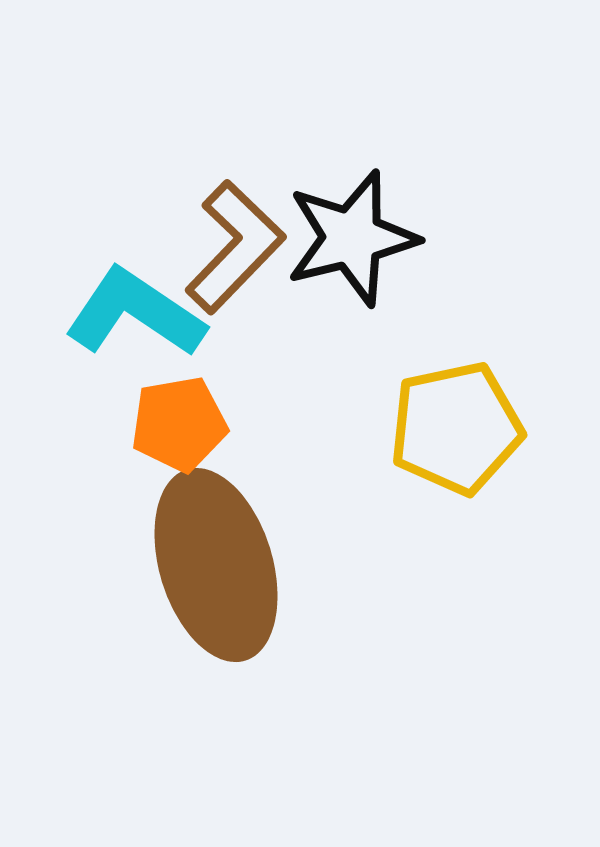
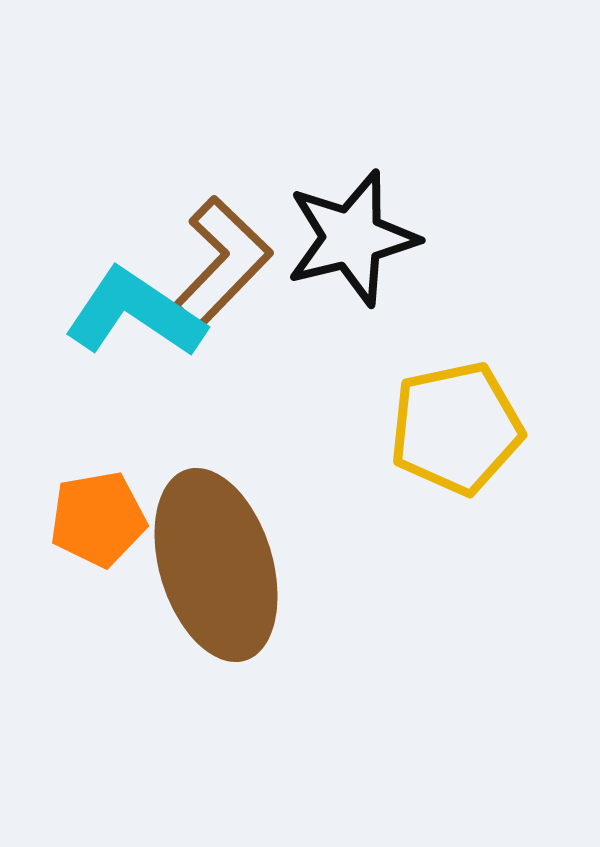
brown L-shape: moved 13 px left, 16 px down
orange pentagon: moved 81 px left, 95 px down
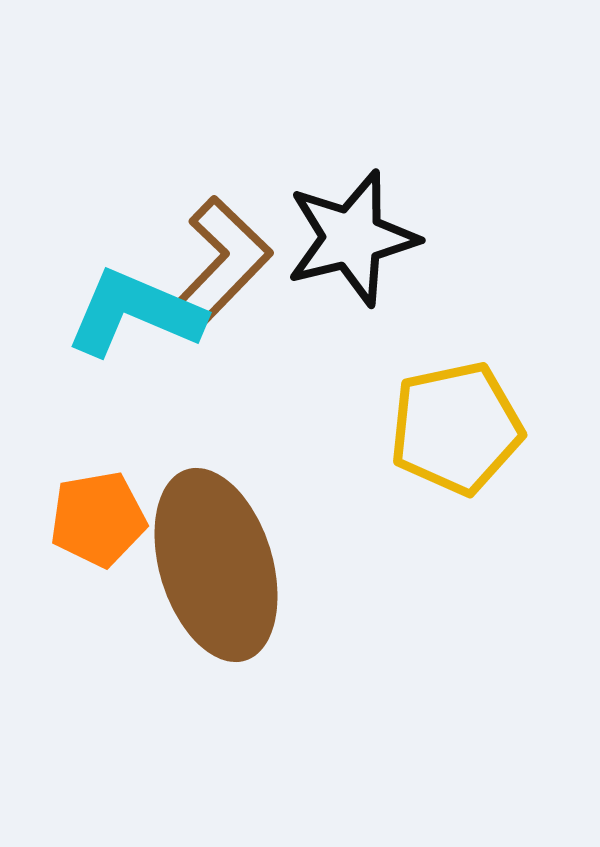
cyan L-shape: rotated 11 degrees counterclockwise
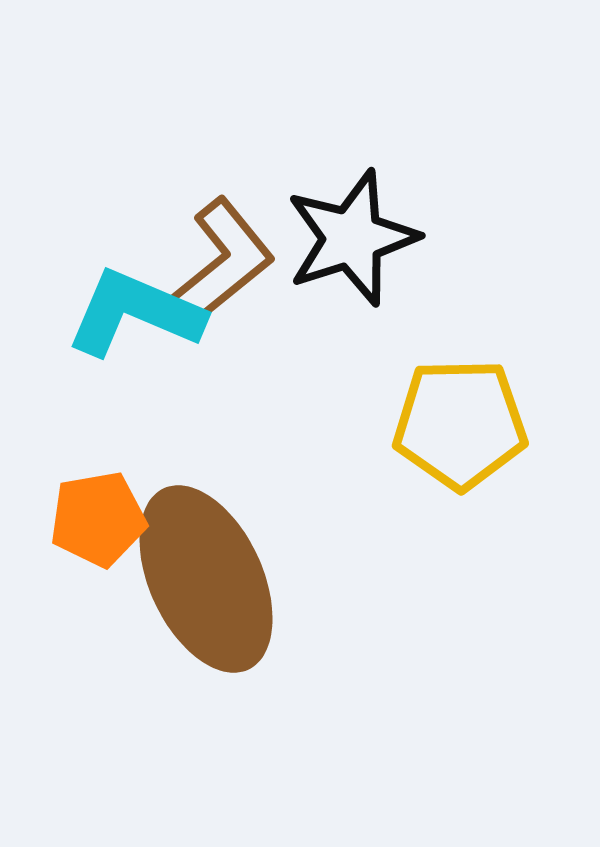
black star: rotated 4 degrees counterclockwise
brown L-shape: rotated 7 degrees clockwise
yellow pentagon: moved 4 px right, 4 px up; rotated 11 degrees clockwise
brown ellipse: moved 10 px left, 14 px down; rotated 8 degrees counterclockwise
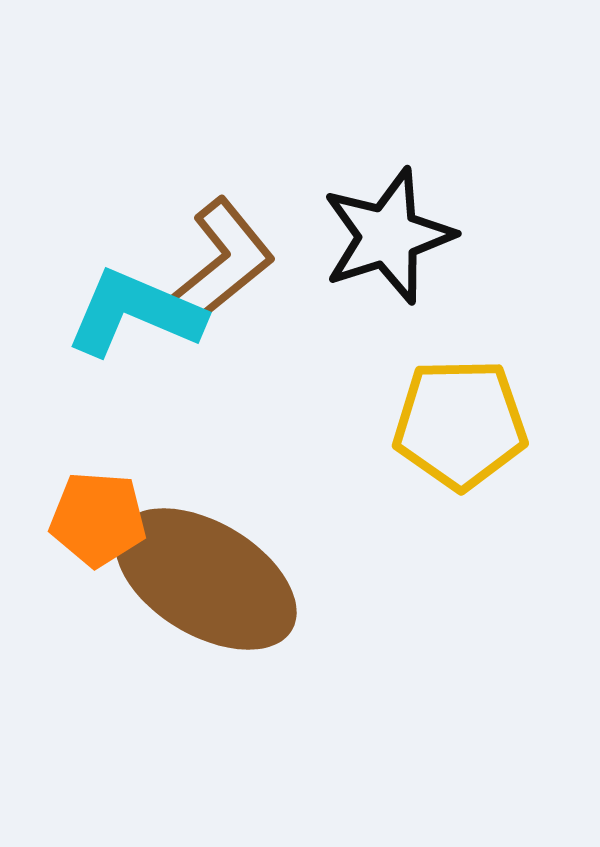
black star: moved 36 px right, 2 px up
orange pentagon: rotated 14 degrees clockwise
brown ellipse: rotated 34 degrees counterclockwise
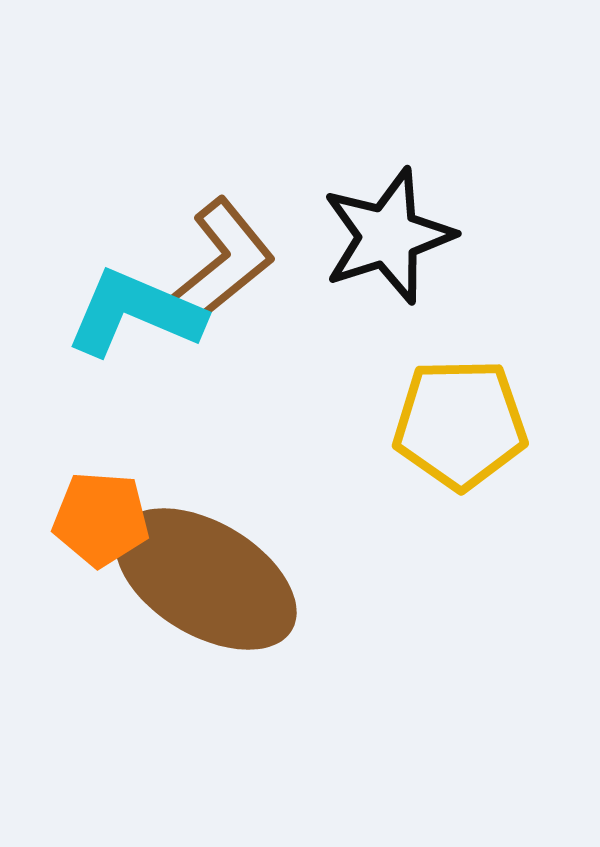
orange pentagon: moved 3 px right
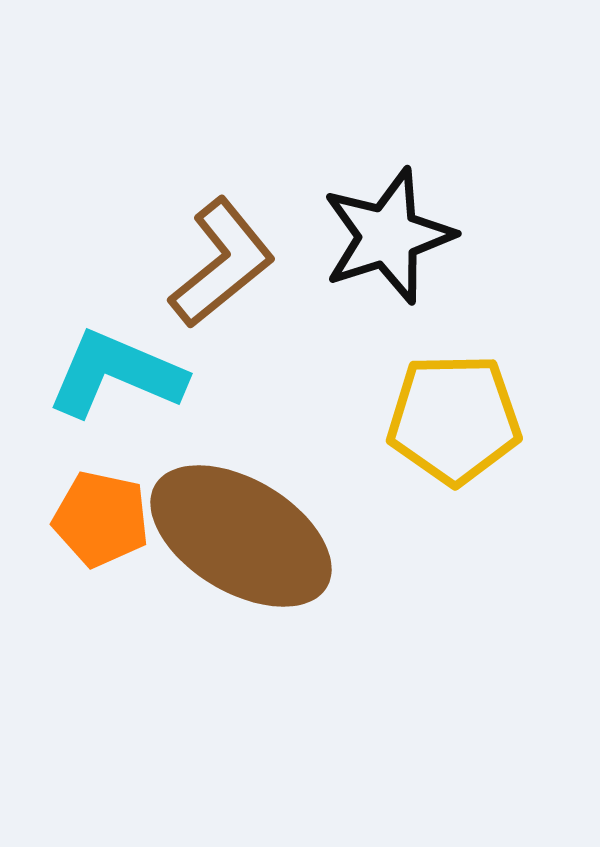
cyan L-shape: moved 19 px left, 61 px down
yellow pentagon: moved 6 px left, 5 px up
orange pentagon: rotated 8 degrees clockwise
brown ellipse: moved 35 px right, 43 px up
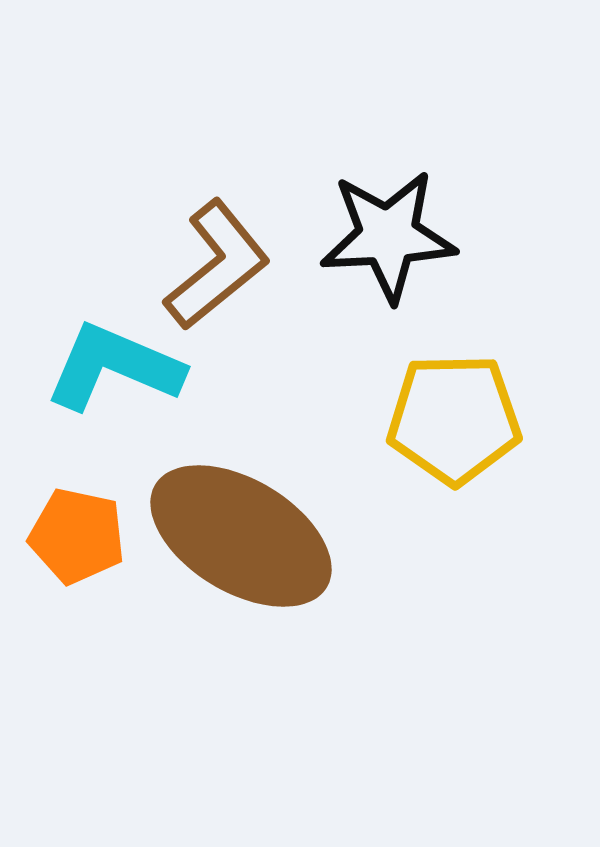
black star: rotated 15 degrees clockwise
brown L-shape: moved 5 px left, 2 px down
cyan L-shape: moved 2 px left, 7 px up
orange pentagon: moved 24 px left, 17 px down
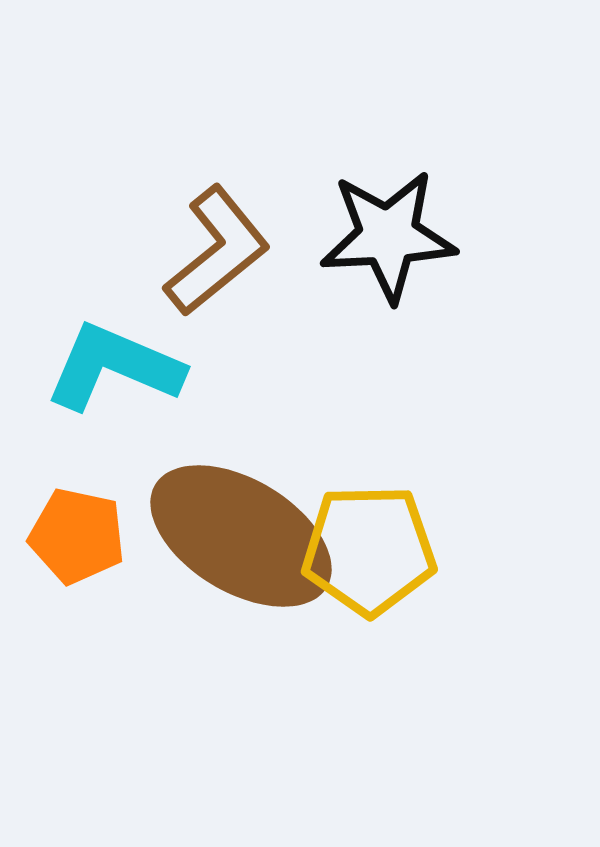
brown L-shape: moved 14 px up
yellow pentagon: moved 85 px left, 131 px down
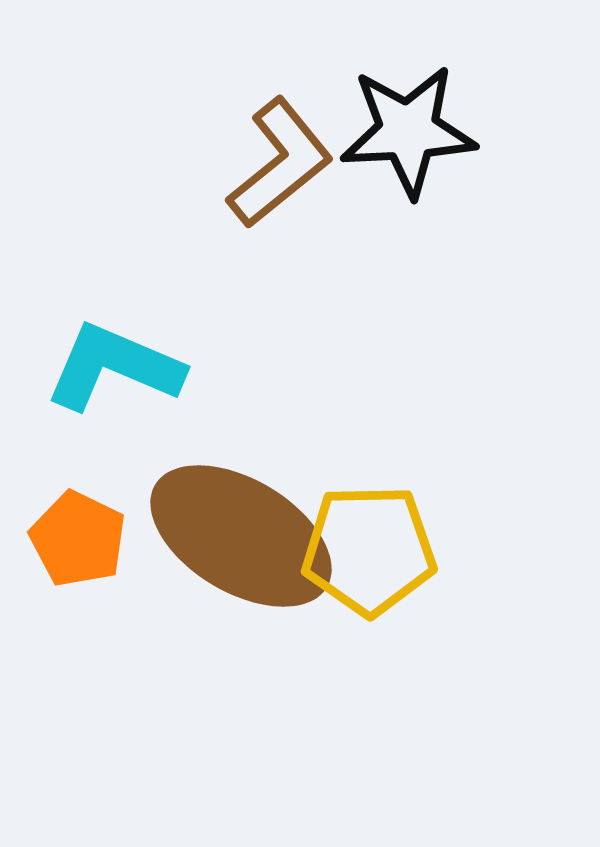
black star: moved 20 px right, 105 px up
brown L-shape: moved 63 px right, 88 px up
orange pentagon: moved 1 px right, 3 px down; rotated 14 degrees clockwise
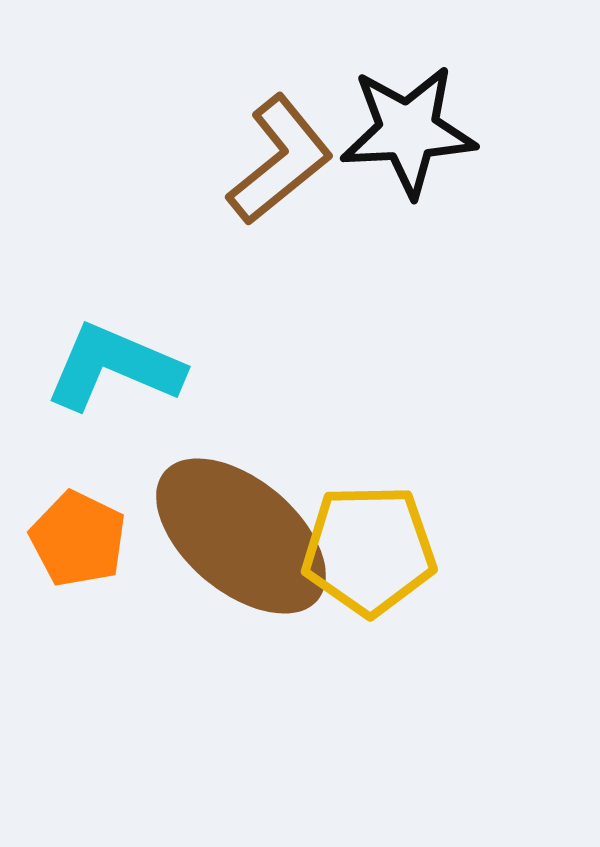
brown L-shape: moved 3 px up
brown ellipse: rotated 9 degrees clockwise
